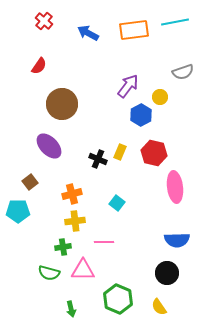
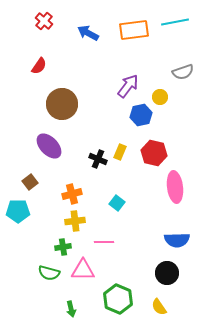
blue hexagon: rotated 15 degrees clockwise
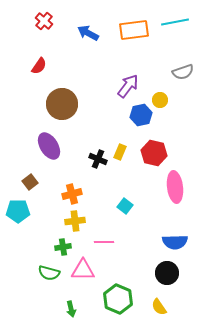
yellow circle: moved 3 px down
purple ellipse: rotated 12 degrees clockwise
cyan square: moved 8 px right, 3 px down
blue semicircle: moved 2 px left, 2 px down
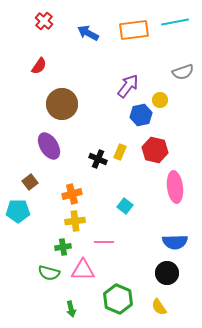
red hexagon: moved 1 px right, 3 px up
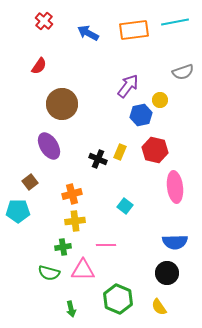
pink line: moved 2 px right, 3 px down
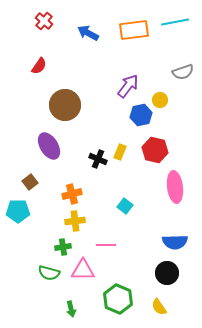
brown circle: moved 3 px right, 1 px down
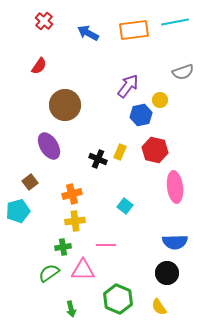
cyan pentagon: rotated 15 degrees counterclockwise
green semicircle: rotated 130 degrees clockwise
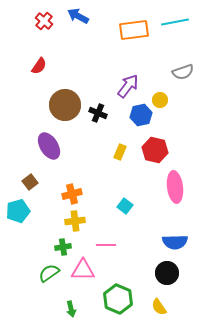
blue arrow: moved 10 px left, 17 px up
black cross: moved 46 px up
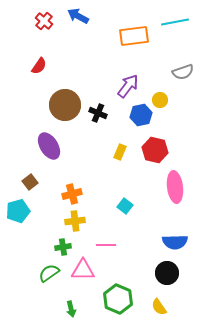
orange rectangle: moved 6 px down
